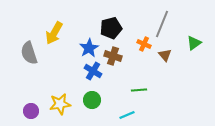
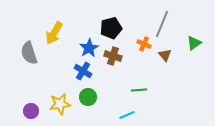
blue cross: moved 10 px left
green circle: moved 4 px left, 3 px up
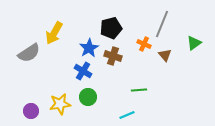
gray semicircle: rotated 105 degrees counterclockwise
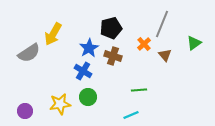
yellow arrow: moved 1 px left, 1 px down
orange cross: rotated 24 degrees clockwise
purple circle: moved 6 px left
cyan line: moved 4 px right
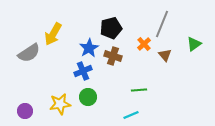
green triangle: moved 1 px down
blue cross: rotated 36 degrees clockwise
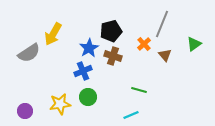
black pentagon: moved 3 px down
green line: rotated 21 degrees clockwise
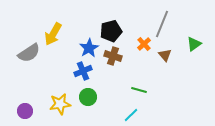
cyan line: rotated 21 degrees counterclockwise
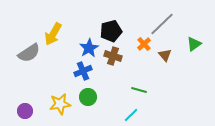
gray line: rotated 24 degrees clockwise
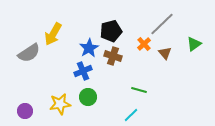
brown triangle: moved 2 px up
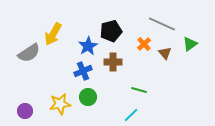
gray line: rotated 68 degrees clockwise
green triangle: moved 4 px left
blue star: moved 1 px left, 2 px up
brown cross: moved 6 px down; rotated 18 degrees counterclockwise
